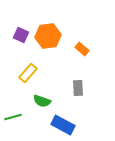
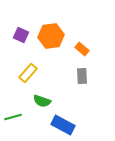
orange hexagon: moved 3 px right
gray rectangle: moved 4 px right, 12 px up
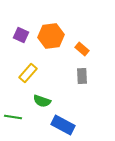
green line: rotated 24 degrees clockwise
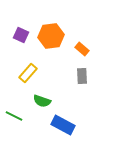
green line: moved 1 px right, 1 px up; rotated 18 degrees clockwise
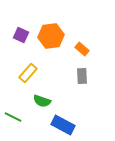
green line: moved 1 px left, 1 px down
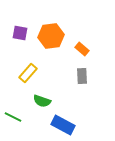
purple square: moved 1 px left, 2 px up; rotated 14 degrees counterclockwise
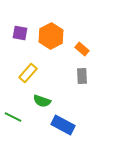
orange hexagon: rotated 20 degrees counterclockwise
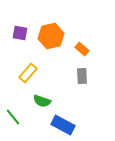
orange hexagon: rotated 15 degrees clockwise
green line: rotated 24 degrees clockwise
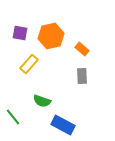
yellow rectangle: moved 1 px right, 9 px up
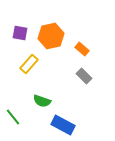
gray rectangle: moved 2 px right; rotated 42 degrees counterclockwise
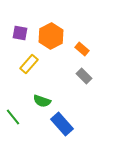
orange hexagon: rotated 15 degrees counterclockwise
blue rectangle: moved 1 px left, 1 px up; rotated 20 degrees clockwise
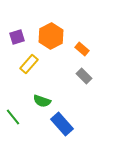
purple square: moved 3 px left, 4 px down; rotated 28 degrees counterclockwise
